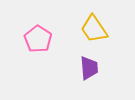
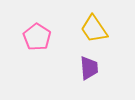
pink pentagon: moved 1 px left, 2 px up
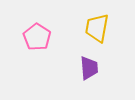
yellow trapezoid: moved 3 px right, 1 px up; rotated 44 degrees clockwise
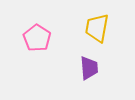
pink pentagon: moved 1 px down
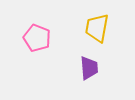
pink pentagon: rotated 12 degrees counterclockwise
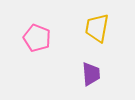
purple trapezoid: moved 2 px right, 6 px down
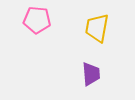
pink pentagon: moved 18 px up; rotated 16 degrees counterclockwise
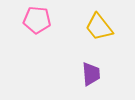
yellow trapezoid: moved 2 px right, 1 px up; rotated 48 degrees counterclockwise
